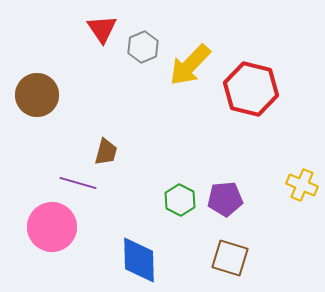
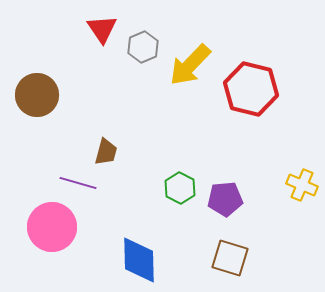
green hexagon: moved 12 px up
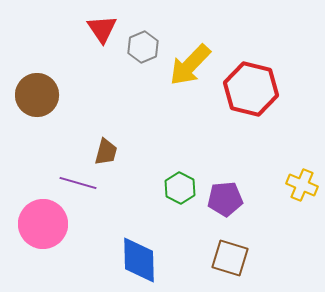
pink circle: moved 9 px left, 3 px up
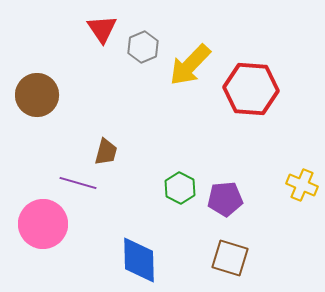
red hexagon: rotated 10 degrees counterclockwise
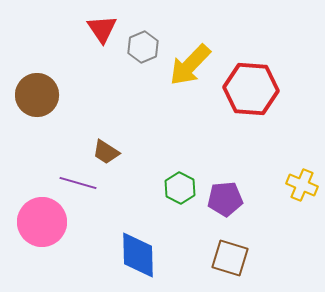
brown trapezoid: rotated 108 degrees clockwise
pink circle: moved 1 px left, 2 px up
blue diamond: moved 1 px left, 5 px up
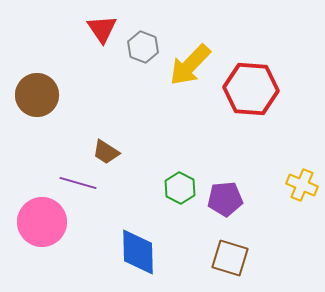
gray hexagon: rotated 16 degrees counterclockwise
blue diamond: moved 3 px up
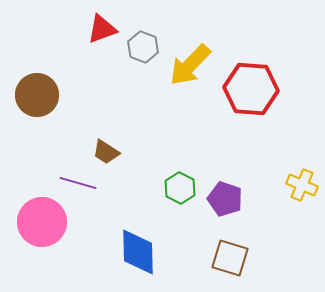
red triangle: rotated 44 degrees clockwise
purple pentagon: rotated 24 degrees clockwise
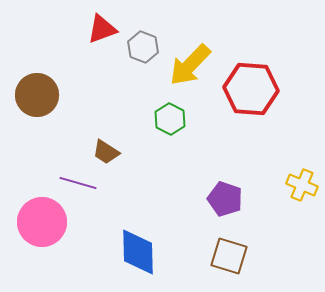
green hexagon: moved 10 px left, 69 px up
brown square: moved 1 px left, 2 px up
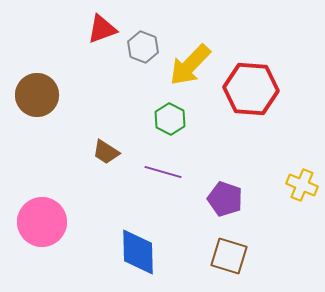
purple line: moved 85 px right, 11 px up
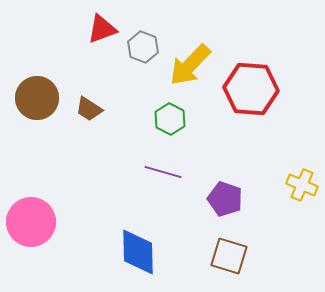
brown circle: moved 3 px down
brown trapezoid: moved 17 px left, 43 px up
pink circle: moved 11 px left
